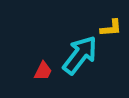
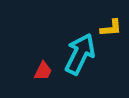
cyan arrow: moved 1 px up; rotated 12 degrees counterclockwise
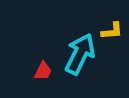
yellow L-shape: moved 1 px right, 3 px down
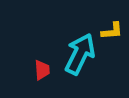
red trapezoid: moved 1 px left, 1 px up; rotated 30 degrees counterclockwise
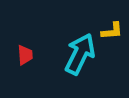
red trapezoid: moved 17 px left, 15 px up
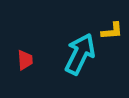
red trapezoid: moved 5 px down
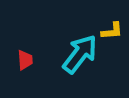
cyan arrow: rotated 12 degrees clockwise
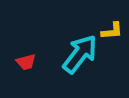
red trapezoid: moved 1 px right, 2 px down; rotated 80 degrees clockwise
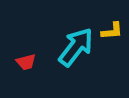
cyan arrow: moved 4 px left, 7 px up
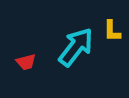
yellow L-shape: rotated 95 degrees clockwise
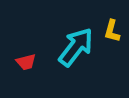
yellow L-shape: rotated 15 degrees clockwise
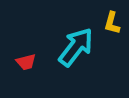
yellow L-shape: moved 8 px up
